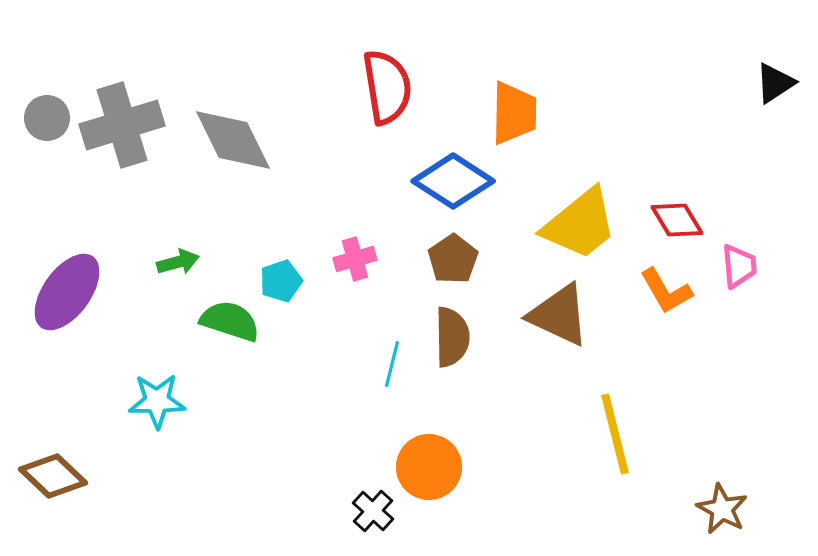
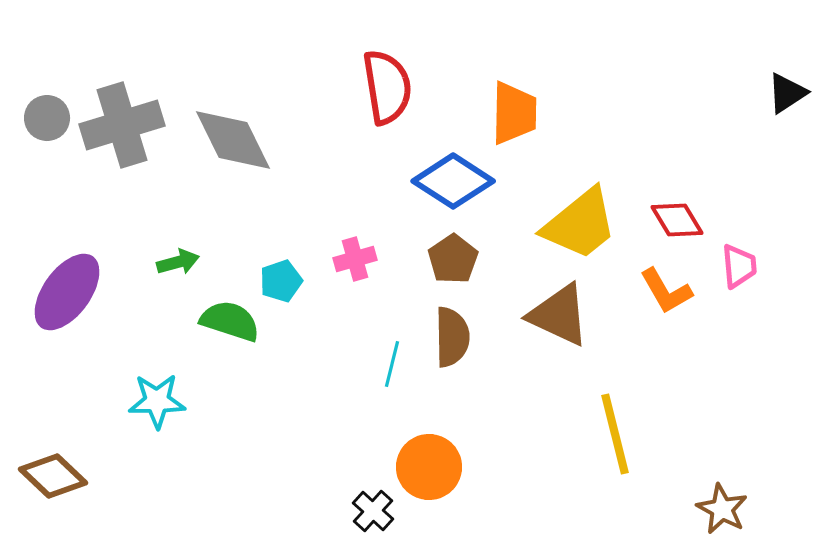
black triangle: moved 12 px right, 10 px down
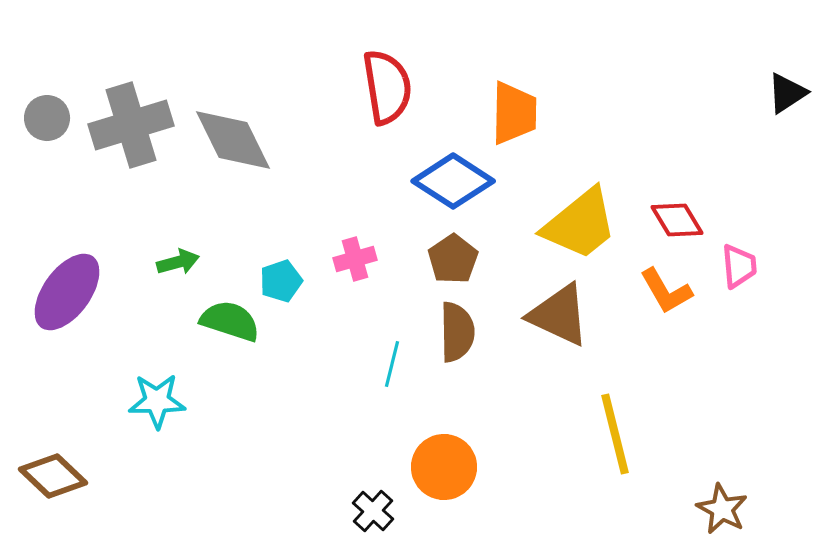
gray cross: moved 9 px right
brown semicircle: moved 5 px right, 5 px up
orange circle: moved 15 px right
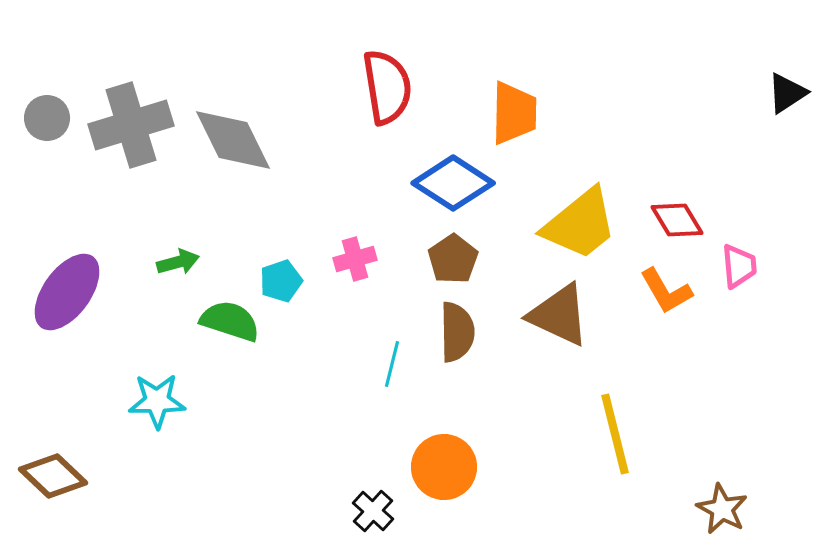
blue diamond: moved 2 px down
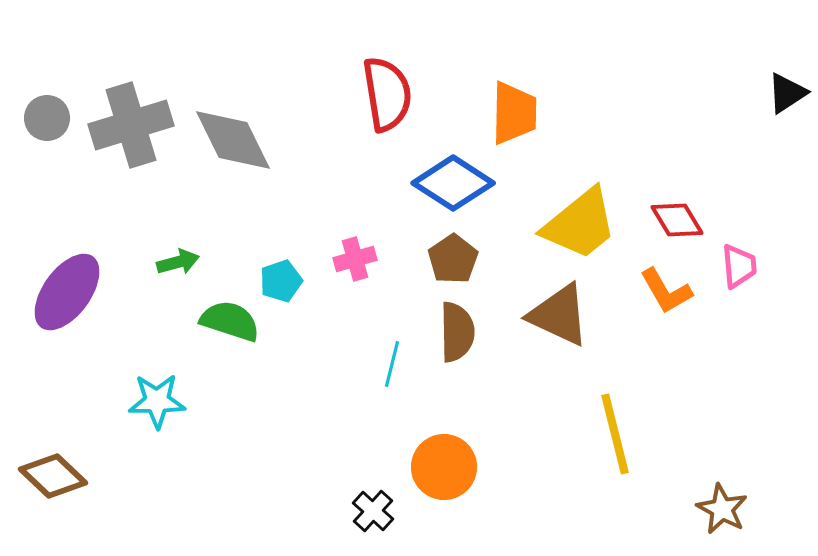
red semicircle: moved 7 px down
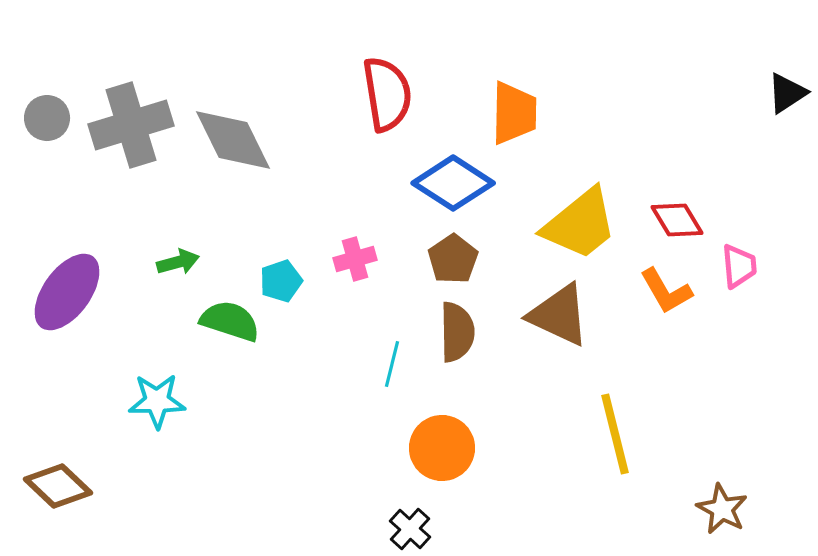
orange circle: moved 2 px left, 19 px up
brown diamond: moved 5 px right, 10 px down
black cross: moved 37 px right, 18 px down
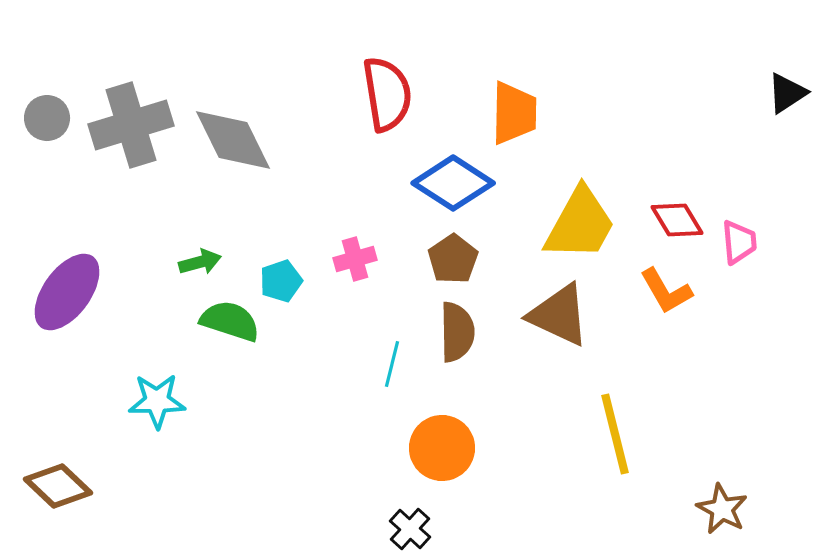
yellow trapezoid: rotated 22 degrees counterclockwise
green arrow: moved 22 px right
pink trapezoid: moved 24 px up
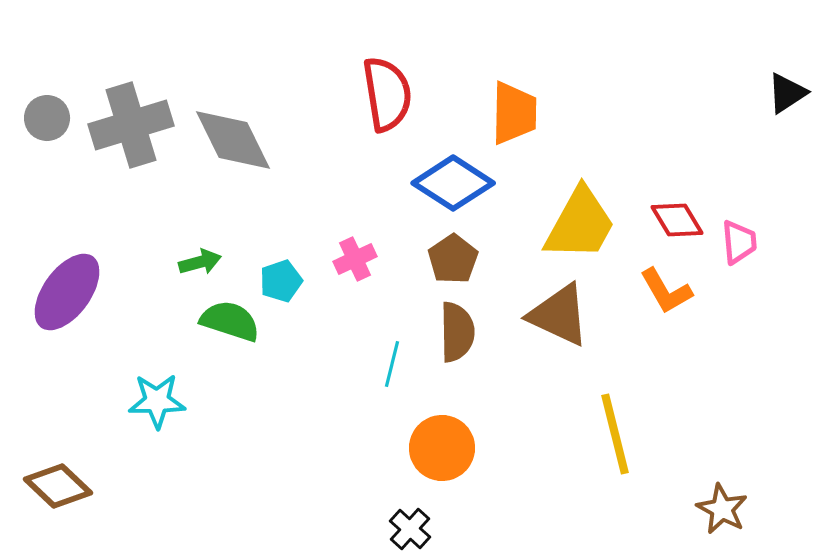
pink cross: rotated 9 degrees counterclockwise
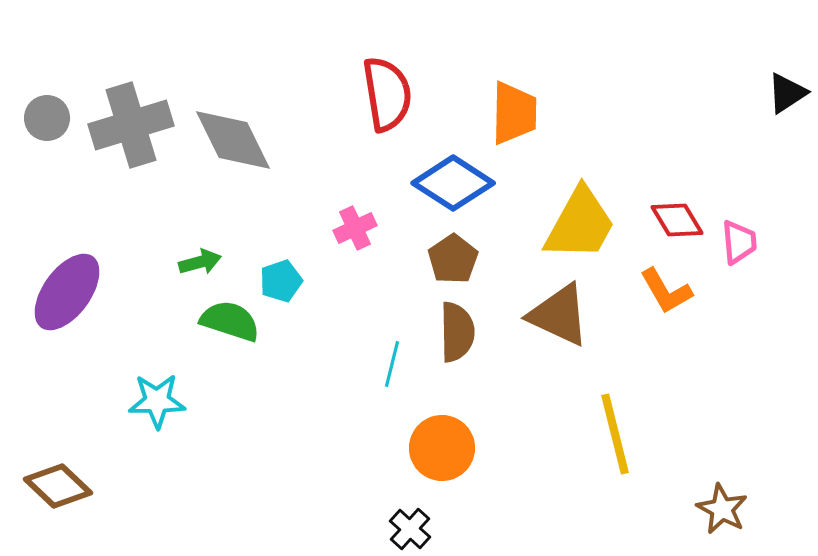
pink cross: moved 31 px up
